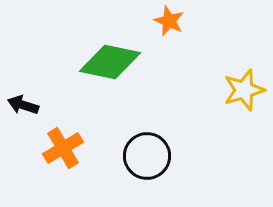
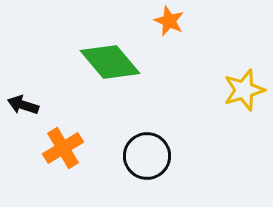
green diamond: rotated 38 degrees clockwise
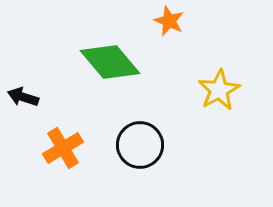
yellow star: moved 25 px left; rotated 12 degrees counterclockwise
black arrow: moved 8 px up
black circle: moved 7 px left, 11 px up
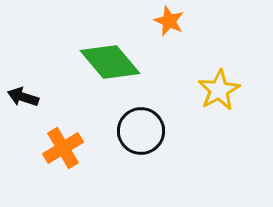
black circle: moved 1 px right, 14 px up
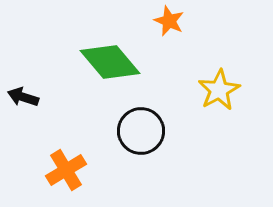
orange cross: moved 3 px right, 22 px down
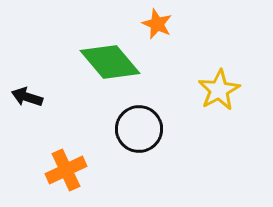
orange star: moved 12 px left, 3 px down
black arrow: moved 4 px right
black circle: moved 2 px left, 2 px up
orange cross: rotated 6 degrees clockwise
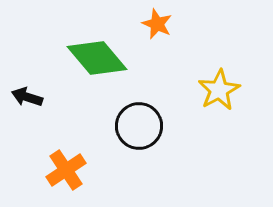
green diamond: moved 13 px left, 4 px up
black circle: moved 3 px up
orange cross: rotated 9 degrees counterclockwise
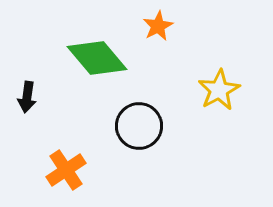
orange star: moved 1 px right, 2 px down; rotated 20 degrees clockwise
black arrow: rotated 100 degrees counterclockwise
